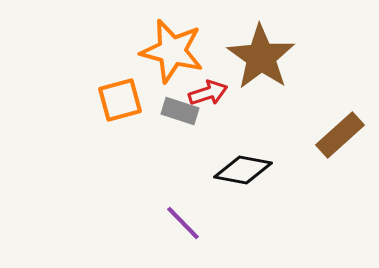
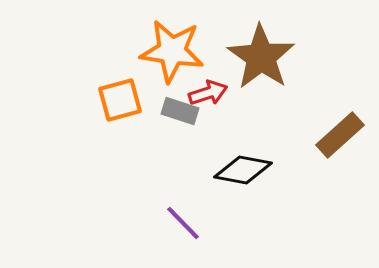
orange star: rotated 6 degrees counterclockwise
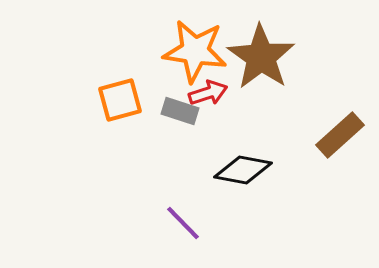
orange star: moved 23 px right
